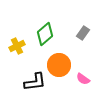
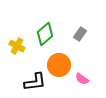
gray rectangle: moved 3 px left, 1 px down
yellow cross: rotated 35 degrees counterclockwise
pink semicircle: moved 1 px left
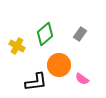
black L-shape: moved 1 px right
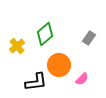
gray rectangle: moved 9 px right, 4 px down
yellow cross: rotated 21 degrees clockwise
pink semicircle: rotated 80 degrees counterclockwise
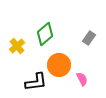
pink semicircle: rotated 72 degrees counterclockwise
